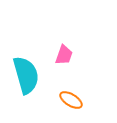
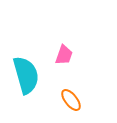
orange ellipse: rotated 20 degrees clockwise
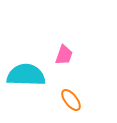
cyan semicircle: rotated 72 degrees counterclockwise
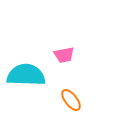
pink trapezoid: rotated 60 degrees clockwise
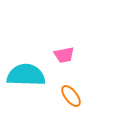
orange ellipse: moved 4 px up
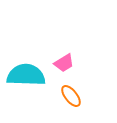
pink trapezoid: moved 8 px down; rotated 20 degrees counterclockwise
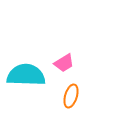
orange ellipse: rotated 55 degrees clockwise
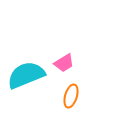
cyan semicircle: rotated 24 degrees counterclockwise
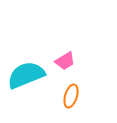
pink trapezoid: moved 1 px right, 2 px up
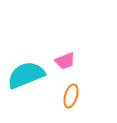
pink trapezoid: rotated 10 degrees clockwise
